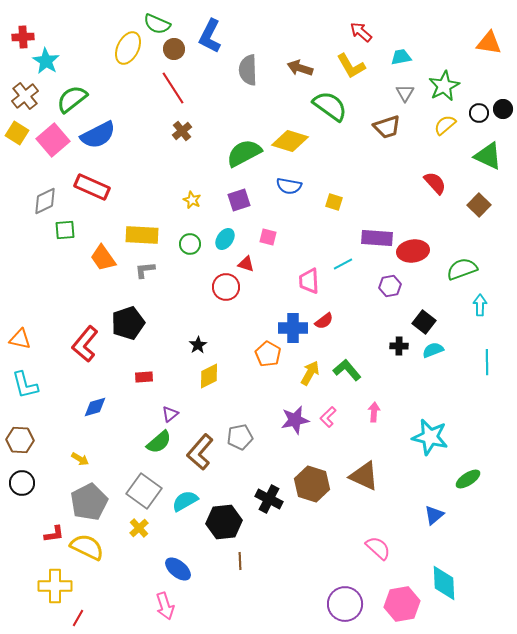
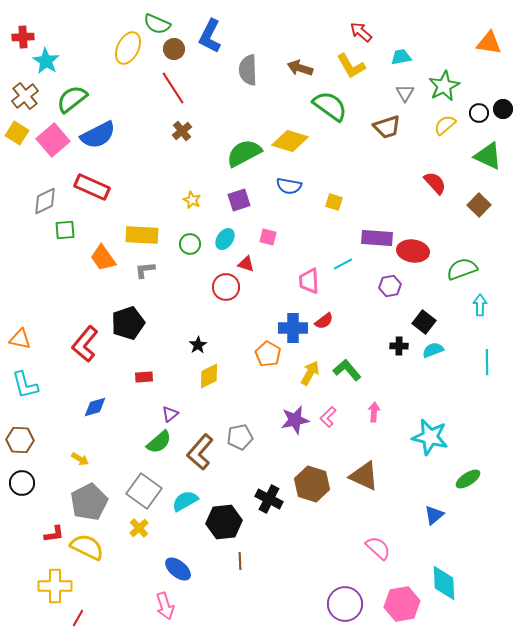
red ellipse at (413, 251): rotated 16 degrees clockwise
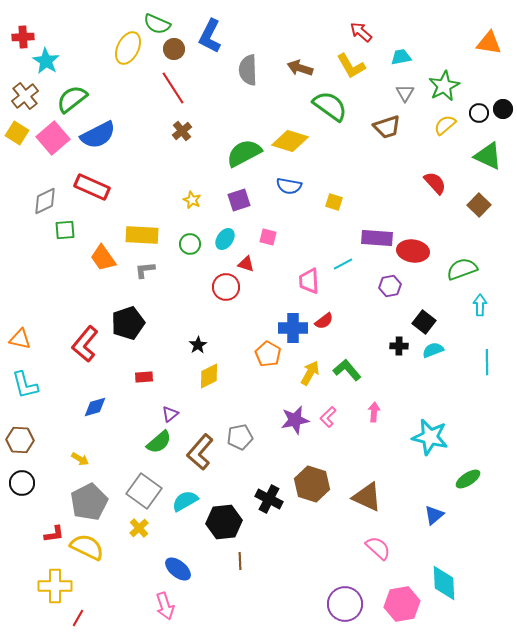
pink square at (53, 140): moved 2 px up
brown triangle at (364, 476): moved 3 px right, 21 px down
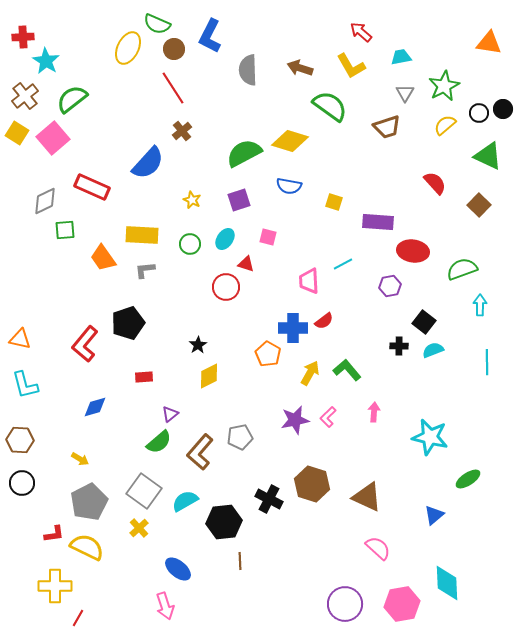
blue semicircle at (98, 135): moved 50 px right, 28 px down; rotated 21 degrees counterclockwise
purple rectangle at (377, 238): moved 1 px right, 16 px up
cyan diamond at (444, 583): moved 3 px right
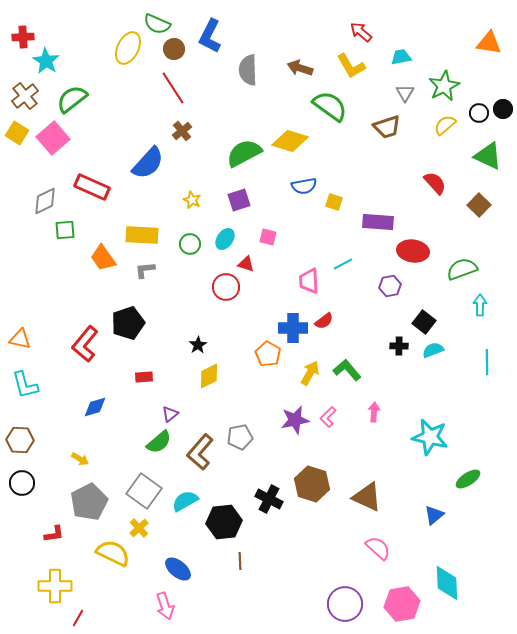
blue semicircle at (289, 186): moved 15 px right; rotated 20 degrees counterclockwise
yellow semicircle at (87, 547): moved 26 px right, 6 px down
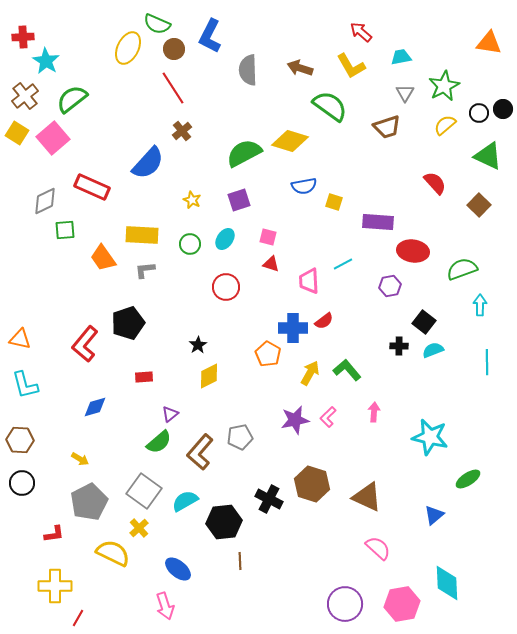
red triangle at (246, 264): moved 25 px right
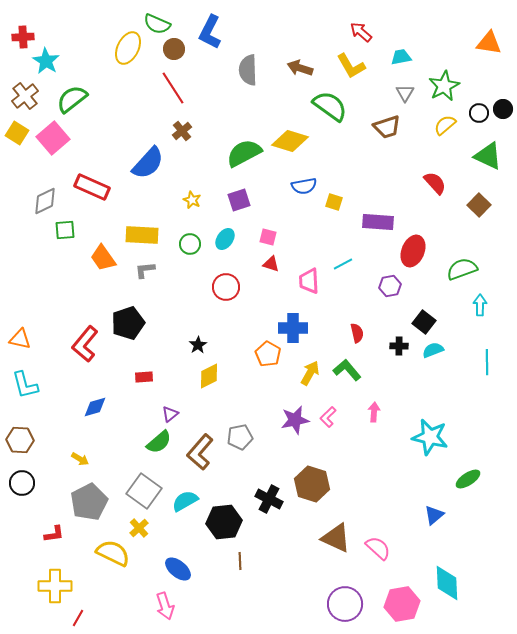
blue L-shape at (210, 36): moved 4 px up
red ellipse at (413, 251): rotated 76 degrees counterclockwise
red semicircle at (324, 321): moved 33 px right, 12 px down; rotated 66 degrees counterclockwise
brown triangle at (367, 497): moved 31 px left, 41 px down
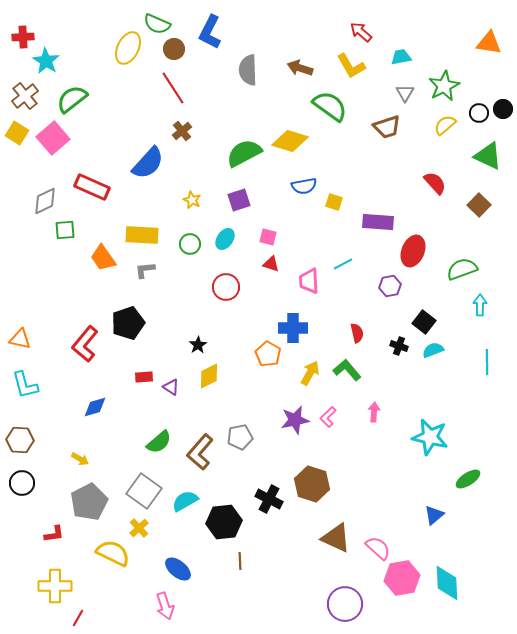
black cross at (399, 346): rotated 18 degrees clockwise
purple triangle at (170, 414): moved 1 px right, 27 px up; rotated 48 degrees counterclockwise
pink hexagon at (402, 604): moved 26 px up
